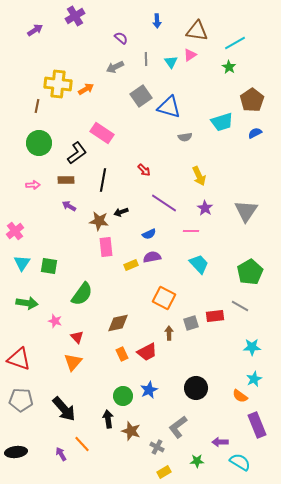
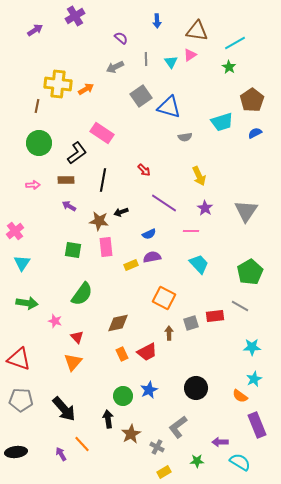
green square at (49, 266): moved 24 px right, 16 px up
brown star at (131, 431): moved 3 px down; rotated 24 degrees clockwise
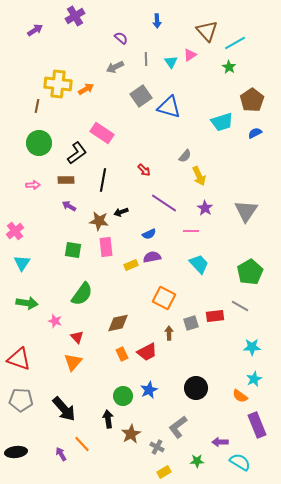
brown triangle at (197, 31): moved 10 px right; rotated 40 degrees clockwise
gray semicircle at (185, 137): moved 19 px down; rotated 40 degrees counterclockwise
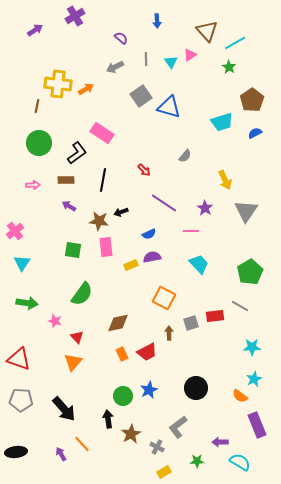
yellow arrow at (199, 176): moved 26 px right, 4 px down
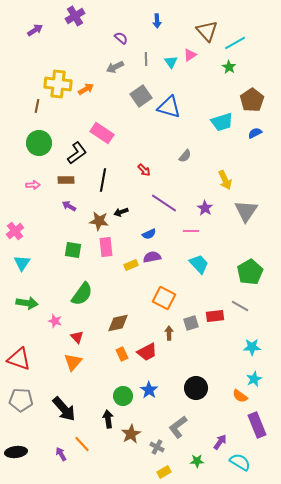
blue star at (149, 390): rotated 12 degrees counterclockwise
purple arrow at (220, 442): rotated 126 degrees clockwise
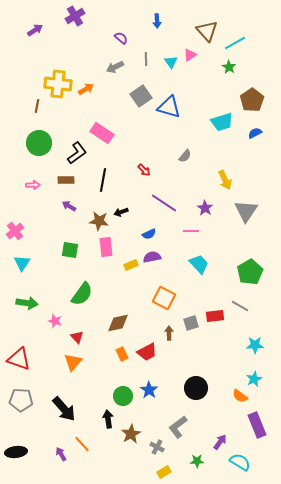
green square at (73, 250): moved 3 px left
cyan star at (252, 347): moved 3 px right, 2 px up
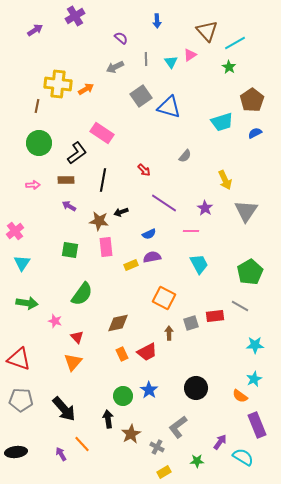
cyan trapezoid at (199, 264): rotated 15 degrees clockwise
cyan semicircle at (240, 462): moved 3 px right, 5 px up
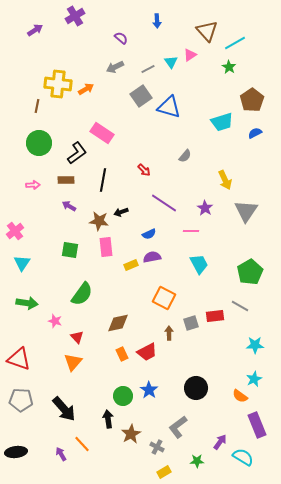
gray line at (146, 59): moved 2 px right, 10 px down; rotated 64 degrees clockwise
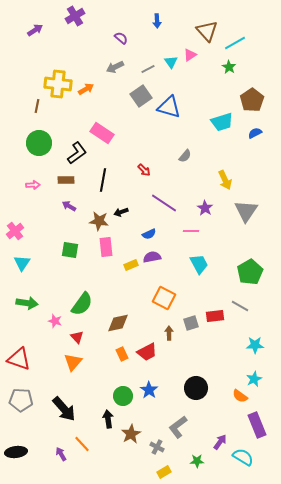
green semicircle at (82, 294): moved 10 px down
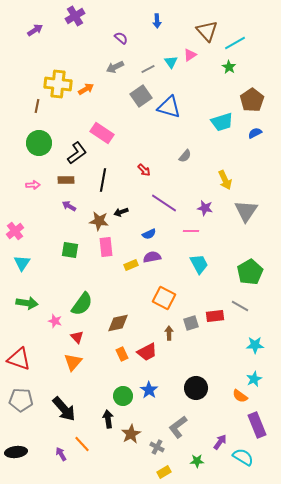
purple star at (205, 208): rotated 21 degrees counterclockwise
